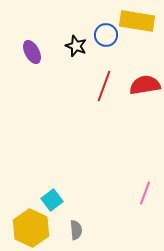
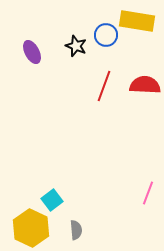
red semicircle: rotated 12 degrees clockwise
pink line: moved 3 px right
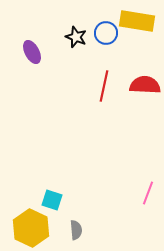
blue circle: moved 2 px up
black star: moved 9 px up
red line: rotated 8 degrees counterclockwise
cyan square: rotated 35 degrees counterclockwise
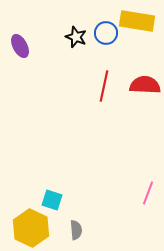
purple ellipse: moved 12 px left, 6 px up
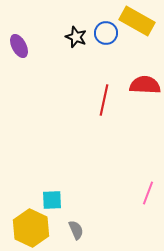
yellow rectangle: rotated 20 degrees clockwise
purple ellipse: moved 1 px left
red line: moved 14 px down
cyan square: rotated 20 degrees counterclockwise
gray semicircle: rotated 18 degrees counterclockwise
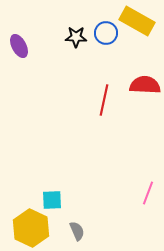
black star: rotated 20 degrees counterclockwise
gray semicircle: moved 1 px right, 1 px down
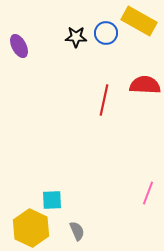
yellow rectangle: moved 2 px right
